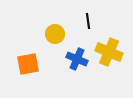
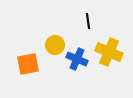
yellow circle: moved 11 px down
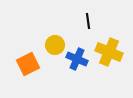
orange square: rotated 15 degrees counterclockwise
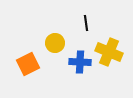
black line: moved 2 px left, 2 px down
yellow circle: moved 2 px up
blue cross: moved 3 px right, 3 px down; rotated 20 degrees counterclockwise
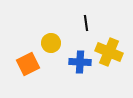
yellow circle: moved 4 px left
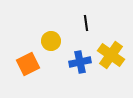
yellow circle: moved 2 px up
yellow cross: moved 2 px right, 3 px down; rotated 12 degrees clockwise
blue cross: rotated 15 degrees counterclockwise
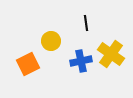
yellow cross: moved 1 px up
blue cross: moved 1 px right, 1 px up
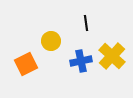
yellow cross: moved 1 px right, 2 px down; rotated 8 degrees clockwise
orange square: moved 2 px left
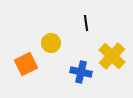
yellow circle: moved 2 px down
blue cross: moved 11 px down; rotated 25 degrees clockwise
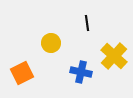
black line: moved 1 px right
yellow cross: moved 2 px right
orange square: moved 4 px left, 9 px down
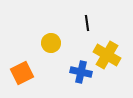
yellow cross: moved 7 px left, 1 px up; rotated 12 degrees counterclockwise
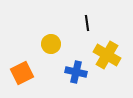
yellow circle: moved 1 px down
blue cross: moved 5 px left
